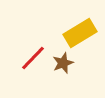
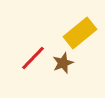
yellow rectangle: rotated 8 degrees counterclockwise
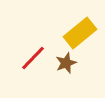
brown star: moved 3 px right
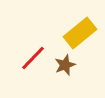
brown star: moved 1 px left, 2 px down
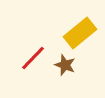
brown star: rotated 30 degrees counterclockwise
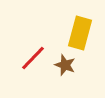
yellow rectangle: rotated 36 degrees counterclockwise
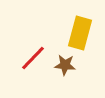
brown star: rotated 15 degrees counterclockwise
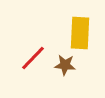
yellow rectangle: rotated 12 degrees counterclockwise
